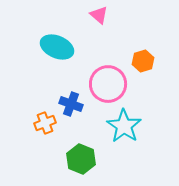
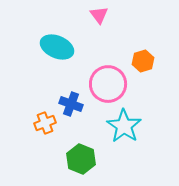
pink triangle: rotated 12 degrees clockwise
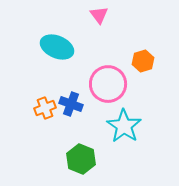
orange cross: moved 15 px up
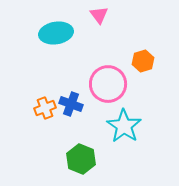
cyan ellipse: moved 1 px left, 14 px up; rotated 32 degrees counterclockwise
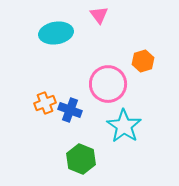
blue cross: moved 1 px left, 6 px down
orange cross: moved 5 px up
